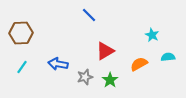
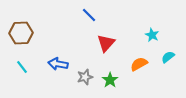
red triangle: moved 1 px right, 8 px up; rotated 18 degrees counterclockwise
cyan semicircle: rotated 32 degrees counterclockwise
cyan line: rotated 72 degrees counterclockwise
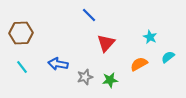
cyan star: moved 2 px left, 2 px down
green star: rotated 28 degrees clockwise
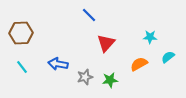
cyan star: rotated 24 degrees counterclockwise
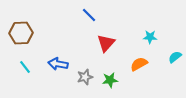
cyan semicircle: moved 7 px right
cyan line: moved 3 px right
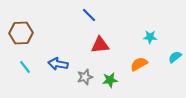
red triangle: moved 6 px left, 2 px down; rotated 42 degrees clockwise
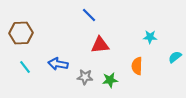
orange semicircle: moved 2 px left, 2 px down; rotated 60 degrees counterclockwise
gray star: rotated 21 degrees clockwise
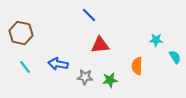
brown hexagon: rotated 15 degrees clockwise
cyan star: moved 6 px right, 3 px down
cyan semicircle: rotated 96 degrees clockwise
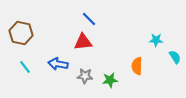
blue line: moved 4 px down
red triangle: moved 17 px left, 3 px up
gray star: moved 1 px up
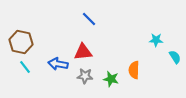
brown hexagon: moved 9 px down
red triangle: moved 10 px down
orange semicircle: moved 3 px left, 4 px down
green star: moved 1 px right, 1 px up; rotated 21 degrees clockwise
